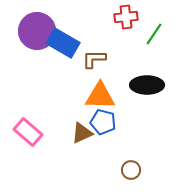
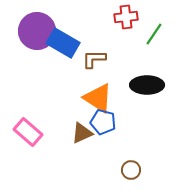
orange triangle: moved 2 px left, 2 px down; rotated 32 degrees clockwise
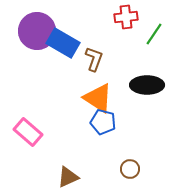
brown L-shape: rotated 110 degrees clockwise
brown triangle: moved 14 px left, 44 px down
brown circle: moved 1 px left, 1 px up
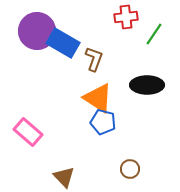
brown triangle: moved 4 px left; rotated 50 degrees counterclockwise
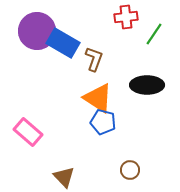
brown circle: moved 1 px down
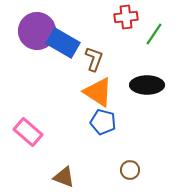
orange triangle: moved 6 px up
brown triangle: rotated 25 degrees counterclockwise
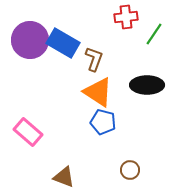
purple circle: moved 7 px left, 9 px down
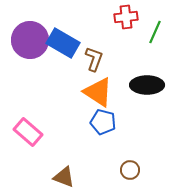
green line: moved 1 px right, 2 px up; rotated 10 degrees counterclockwise
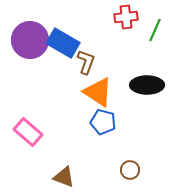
green line: moved 2 px up
brown L-shape: moved 8 px left, 3 px down
